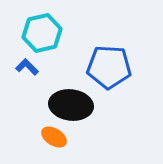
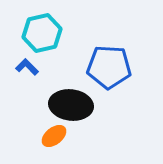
orange ellipse: moved 1 px up; rotated 70 degrees counterclockwise
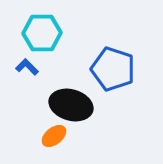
cyan hexagon: rotated 12 degrees clockwise
blue pentagon: moved 4 px right, 2 px down; rotated 15 degrees clockwise
black ellipse: rotated 9 degrees clockwise
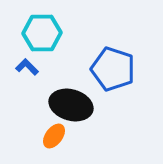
orange ellipse: rotated 15 degrees counterclockwise
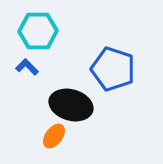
cyan hexagon: moved 4 px left, 2 px up
